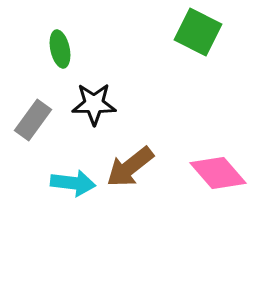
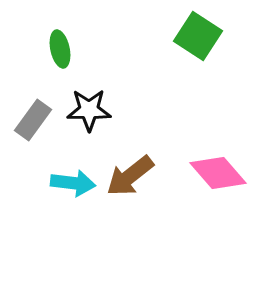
green square: moved 4 px down; rotated 6 degrees clockwise
black star: moved 5 px left, 6 px down
brown arrow: moved 9 px down
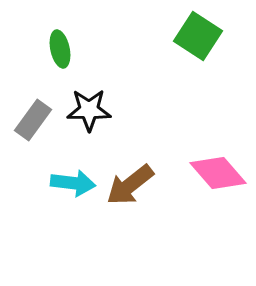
brown arrow: moved 9 px down
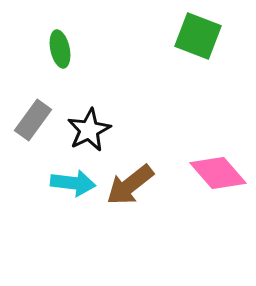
green square: rotated 12 degrees counterclockwise
black star: moved 20 px down; rotated 27 degrees counterclockwise
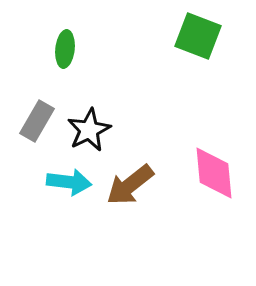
green ellipse: moved 5 px right; rotated 18 degrees clockwise
gray rectangle: moved 4 px right, 1 px down; rotated 6 degrees counterclockwise
pink diamond: moved 4 px left; rotated 36 degrees clockwise
cyan arrow: moved 4 px left, 1 px up
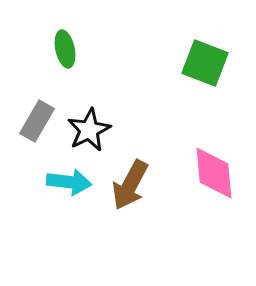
green square: moved 7 px right, 27 px down
green ellipse: rotated 18 degrees counterclockwise
brown arrow: rotated 24 degrees counterclockwise
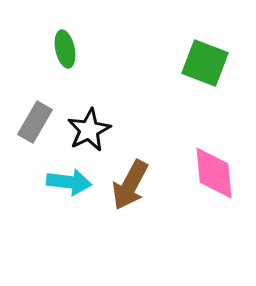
gray rectangle: moved 2 px left, 1 px down
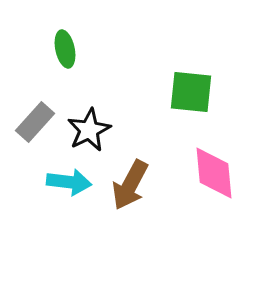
green square: moved 14 px left, 29 px down; rotated 15 degrees counterclockwise
gray rectangle: rotated 12 degrees clockwise
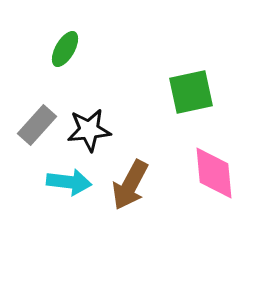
green ellipse: rotated 42 degrees clockwise
green square: rotated 18 degrees counterclockwise
gray rectangle: moved 2 px right, 3 px down
black star: rotated 21 degrees clockwise
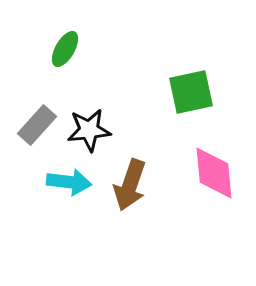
brown arrow: rotated 9 degrees counterclockwise
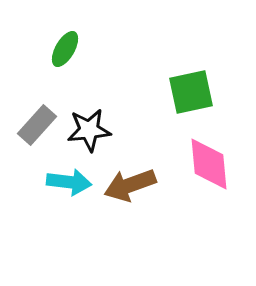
pink diamond: moved 5 px left, 9 px up
brown arrow: rotated 51 degrees clockwise
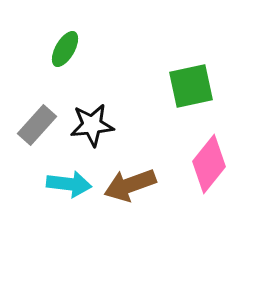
green square: moved 6 px up
black star: moved 3 px right, 5 px up
pink diamond: rotated 44 degrees clockwise
cyan arrow: moved 2 px down
